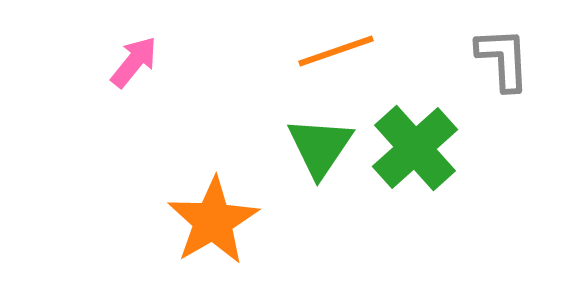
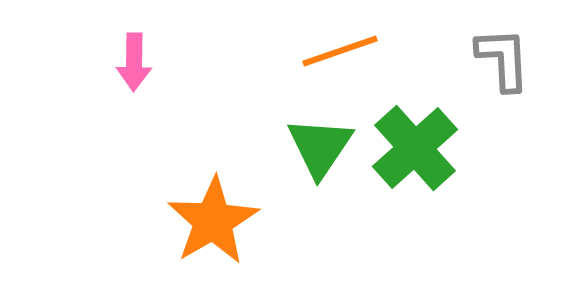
orange line: moved 4 px right
pink arrow: rotated 142 degrees clockwise
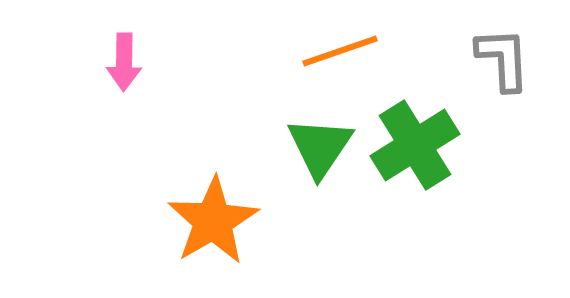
pink arrow: moved 10 px left
green cross: moved 3 px up; rotated 10 degrees clockwise
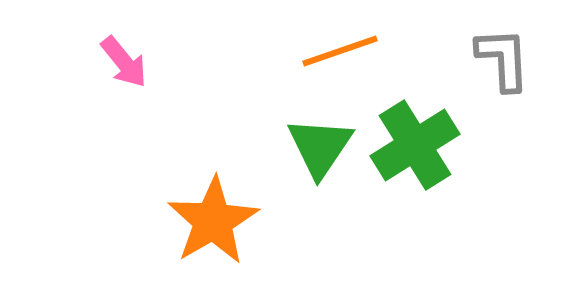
pink arrow: rotated 40 degrees counterclockwise
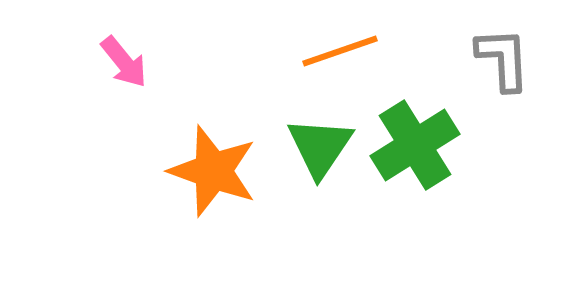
orange star: moved 50 px up; rotated 22 degrees counterclockwise
